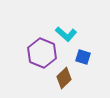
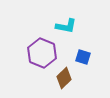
cyan L-shape: moved 8 px up; rotated 30 degrees counterclockwise
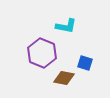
blue square: moved 2 px right, 6 px down
brown diamond: rotated 55 degrees clockwise
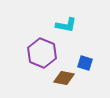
cyan L-shape: moved 1 px up
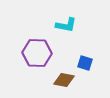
purple hexagon: moved 5 px left; rotated 20 degrees counterclockwise
brown diamond: moved 2 px down
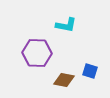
blue square: moved 5 px right, 8 px down
